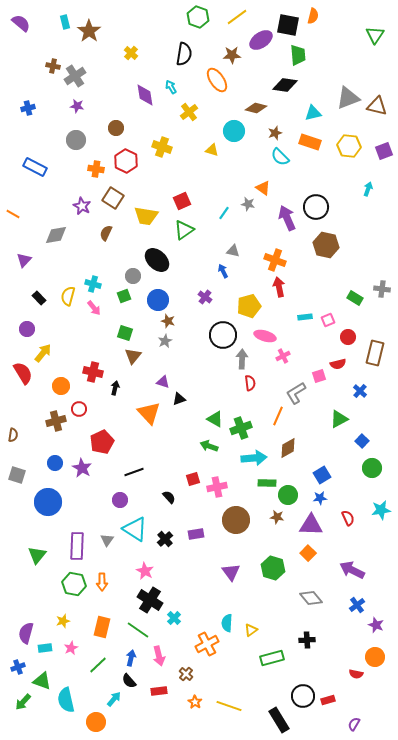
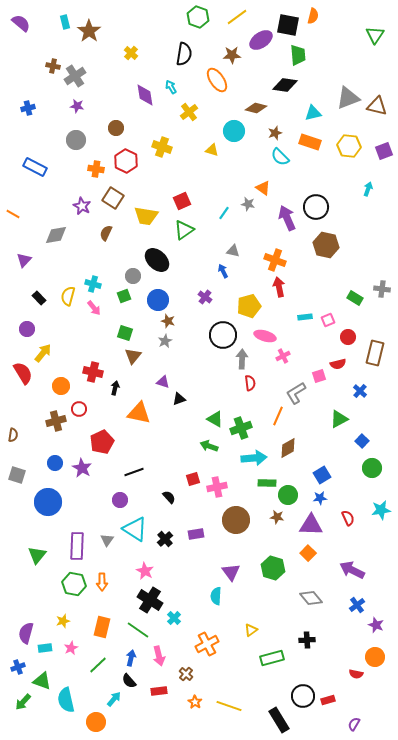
orange triangle at (149, 413): moved 10 px left; rotated 35 degrees counterclockwise
cyan semicircle at (227, 623): moved 11 px left, 27 px up
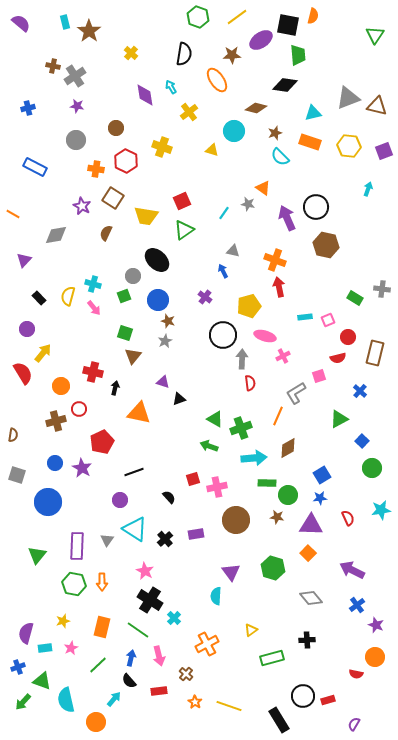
red semicircle at (338, 364): moved 6 px up
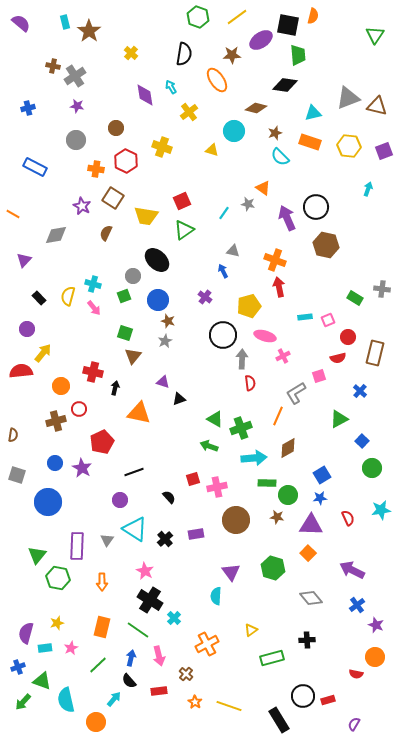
red semicircle at (23, 373): moved 2 px left, 2 px up; rotated 65 degrees counterclockwise
green hexagon at (74, 584): moved 16 px left, 6 px up
yellow star at (63, 621): moved 6 px left, 2 px down
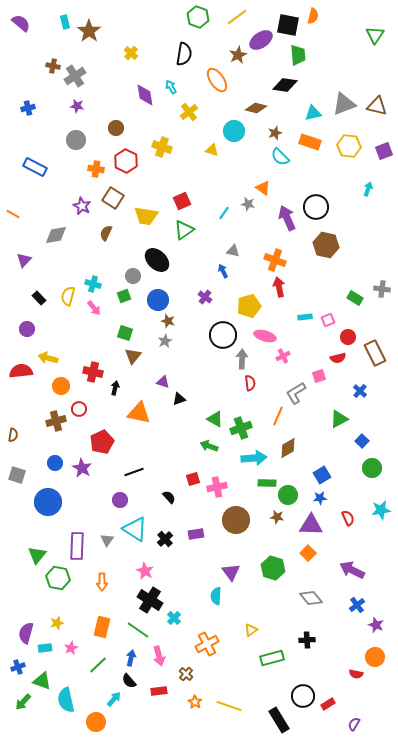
brown star at (232, 55): moved 6 px right; rotated 24 degrees counterclockwise
gray triangle at (348, 98): moved 4 px left, 6 px down
yellow arrow at (43, 353): moved 5 px right, 5 px down; rotated 114 degrees counterclockwise
brown rectangle at (375, 353): rotated 40 degrees counterclockwise
red rectangle at (328, 700): moved 4 px down; rotated 16 degrees counterclockwise
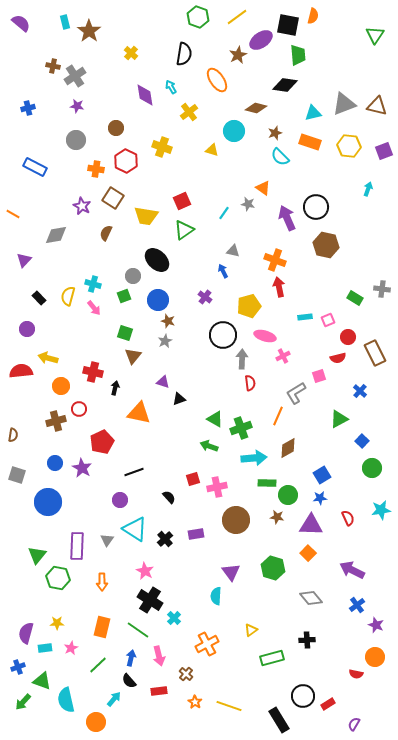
yellow star at (57, 623): rotated 16 degrees clockwise
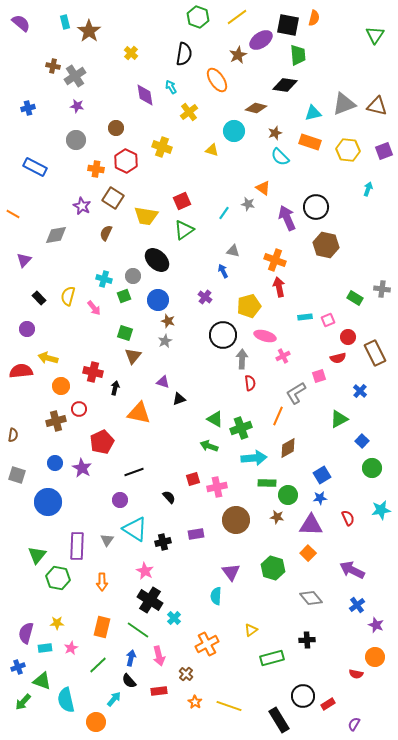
orange semicircle at (313, 16): moved 1 px right, 2 px down
yellow hexagon at (349, 146): moved 1 px left, 4 px down
cyan cross at (93, 284): moved 11 px right, 5 px up
black cross at (165, 539): moved 2 px left, 3 px down; rotated 28 degrees clockwise
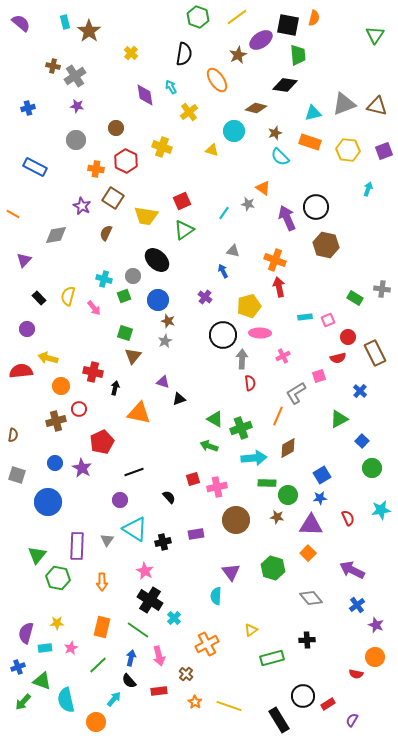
pink ellipse at (265, 336): moved 5 px left, 3 px up; rotated 15 degrees counterclockwise
purple semicircle at (354, 724): moved 2 px left, 4 px up
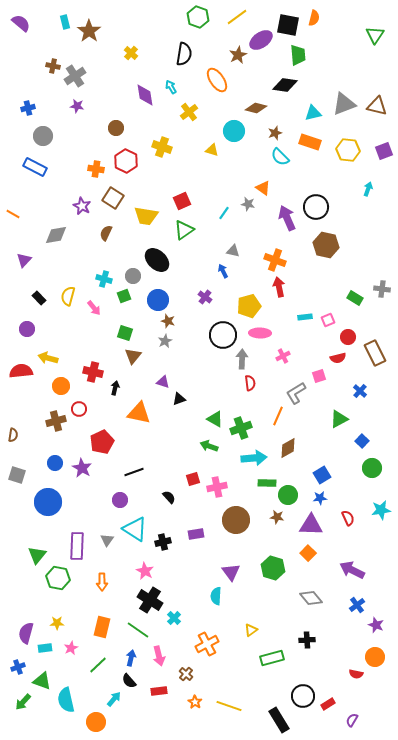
gray circle at (76, 140): moved 33 px left, 4 px up
